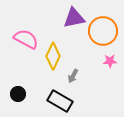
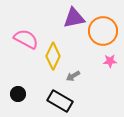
gray arrow: rotated 32 degrees clockwise
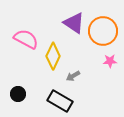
purple triangle: moved 5 px down; rotated 45 degrees clockwise
